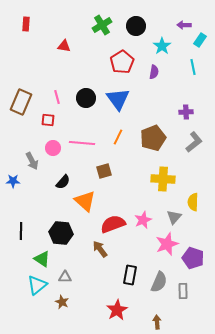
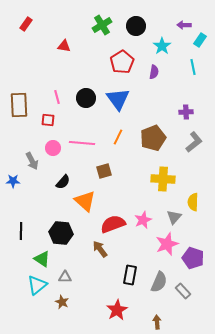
red rectangle at (26, 24): rotated 32 degrees clockwise
brown rectangle at (21, 102): moved 2 px left, 3 px down; rotated 25 degrees counterclockwise
gray rectangle at (183, 291): rotated 42 degrees counterclockwise
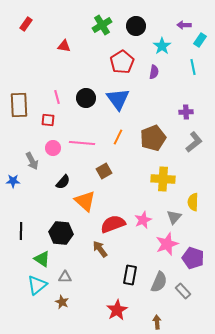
brown square at (104, 171): rotated 14 degrees counterclockwise
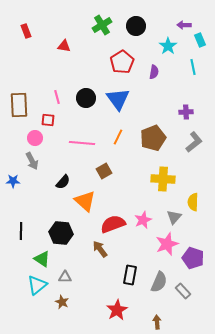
red rectangle at (26, 24): moved 7 px down; rotated 56 degrees counterclockwise
cyan rectangle at (200, 40): rotated 56 degrees counterclockwise
cyan star at (162, 46): moved 6 px right
pink circle at (53, 148): moved 18 px left, 10 px up
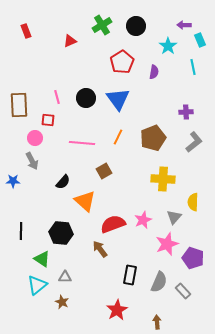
red triangle at (64, 46): moved 6 px right, 5 px up; rotated 32 degrees counterclockwise
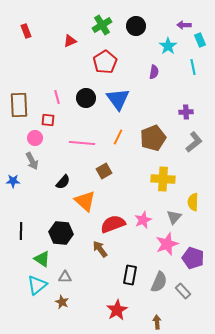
red pentagon at (122, 62): moved 17 px left
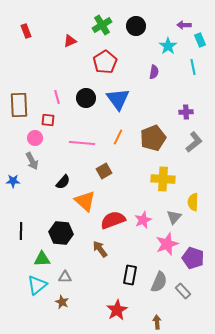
red semicircle at (113, 224): moved 4 px up
green triangle at (42, 259): rotated 36 degrees counterclockwise
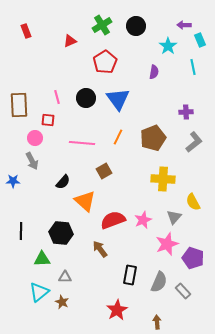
yellow semicircle at (193, 202): rotated 30 degrees counterclockwise
cyan triangle at (37, 285): moved 2 px right, 7 px down
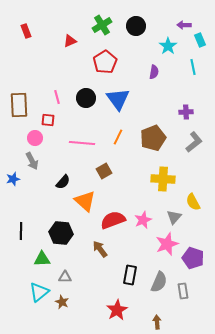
blue star at (13, 181): moved 2 px up; rotated 16 degrees counterclockwise
gray rectangle at (183, 291): rotated 35 degrees clockwise
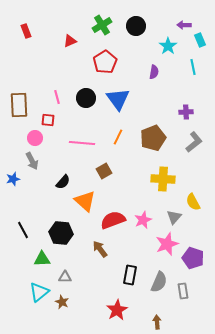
black line at (21, 231): moved 2 px right, 1 px up; rotated 30 degrees counterclockwise
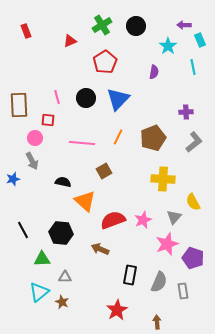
blue triangle at (118, 99): rotated 20 degrees clockwise
black semicircle at (63, 182): rotated 119 degrees counterclockwise
brown arrow at (100, 249): rotated 30 degrees counterclockwise
